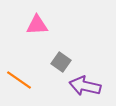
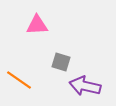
gray square: rotated 18 degrees counterclockwise
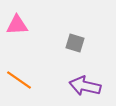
pink triangle: moved 20 px left
gray square: moved 14 px right, 19 px up
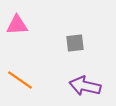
gray square: rotated 24 degrees counterclockwise
orange line: moved 1 px right
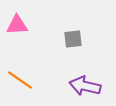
gray square: moved 2 px left, 4 px up
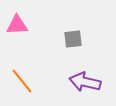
orange line: moved 2 px right, 1 px down; rotated 16 degrees clockwise
purple arrow: moved 4 px up
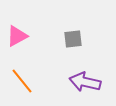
pink triangle: moved 11 px down; rotated 25 degrees counterclockwise
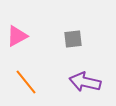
orange line: moved 4 px right, 1 px down
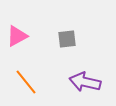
gray square: moved 6 px left
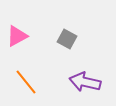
gray square: rotated 36 degrees clockwise
